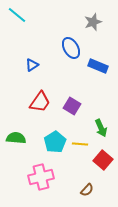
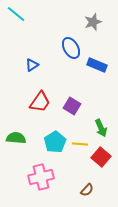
cyan line: moved 1 px left, 1 px up
blue rectangle: moved 1 px left, 1 px up
red square: moved 2 px left, 3 px up
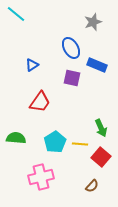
purple square: moved 28 px up; rotated 18 degrees counterclockwise
brown semicircle: moved 5 px right, 4 px up
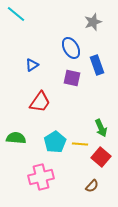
blue rectangle: rotated 48 degrees clockwise
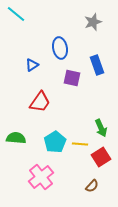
blue ellipse: moved 11 px left; rotated 20 degrees clockwise
red square: rotated 18 degrees clockwise
pink cross: rotated 25 degrees counterclockwise
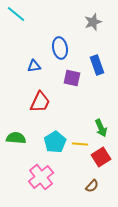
blue triangle: moved 2 px right, 1 px down; rotated 24 degrees clockwise
red trapezoid: rotated 10 degrees counterclockwise
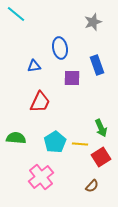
purple square: rotated 12 degrees counterclockwise
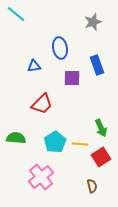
red trapezoid: moved 2 px right, 2 px down; rotated 20 degrees clockwise
brown semicircle: rotated 56 degrees counterclockwise
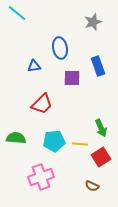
cyan line: moved 1 px right, 1 px up
blue rectangle: moved 1 px right, 1 px down
cyan pentagon: moved 1 px left, 1 px up; rotated 25 degrees clockwise
pink cross: rotated 20 degrees clockwise
brown semicircle: rotated 128 degrees clockwise
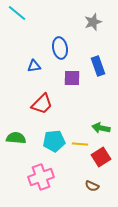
green arrow: rotated 126 degrees clockwise
